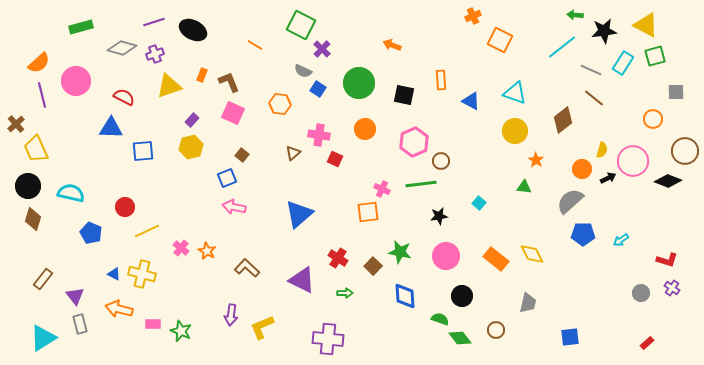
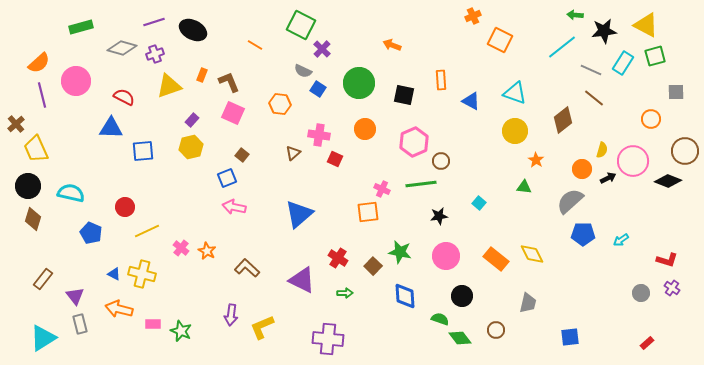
orange circle at (653, 119): moved 2 px left
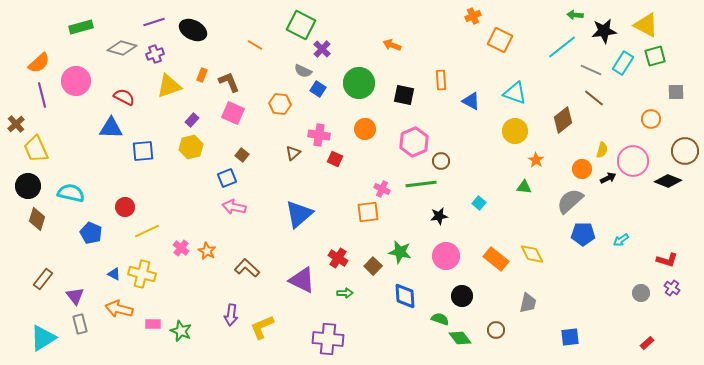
brown diamond at (33, 219): moved 4 px right
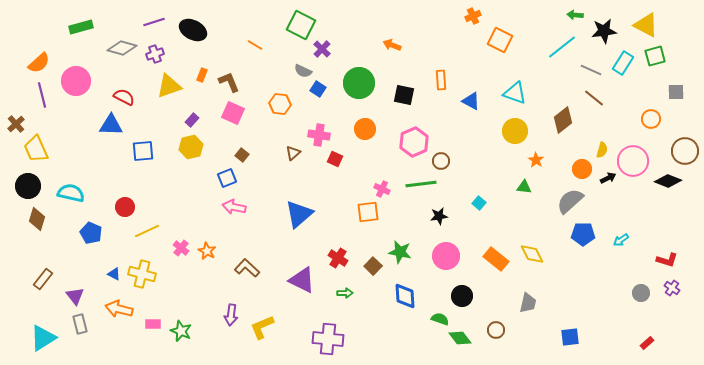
blue triangle at (111, 128): moved 3 px up
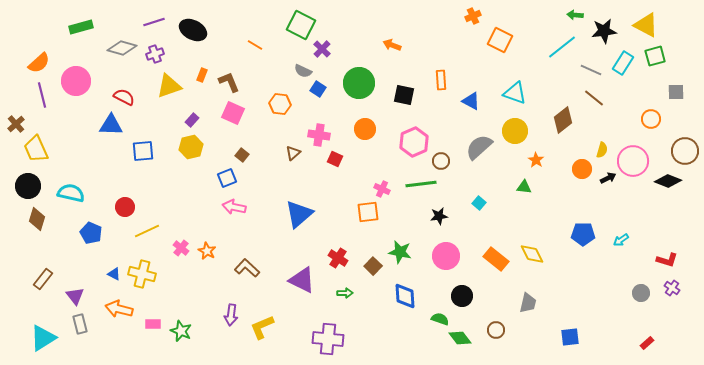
gray semicircle at (570, 201): moved 91 px left, 54 px up
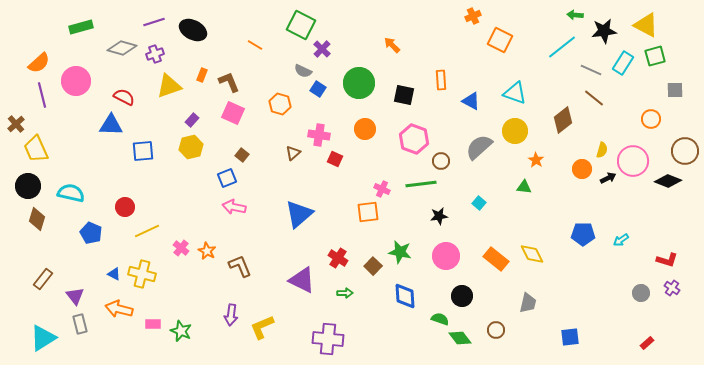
orange arrow at (392, 45): rotated 24 degrees clockwise
gray square at (676, 92): moved 1 px left, 2 px up
orange hexagon at (280, 104): rotated 10 degrees clockwise
pink hexagon at (414, 142): moved 3 px up; rotated 16 degrees counterclockwise
brown L-shape at (247, 268): moved 7 px left, 2 px up; rotated 25 degrees clockwise
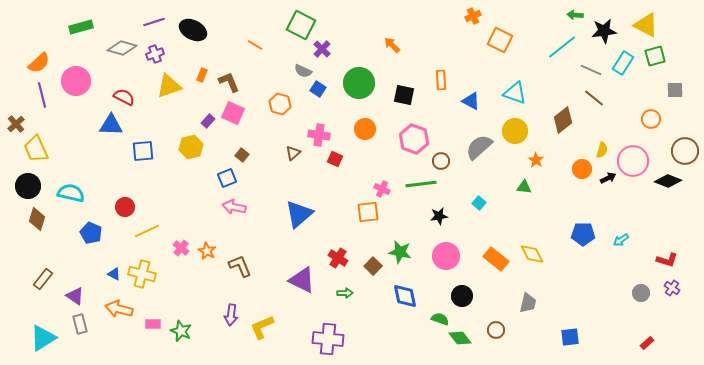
purple rectangle at (192, 120): moved 16 px right, 1 px down
purple triangle at (75, 296): rotated 18 degrees counterclockwise
blue diamond at (405, 296): rotated 8 degrees counterclockwise
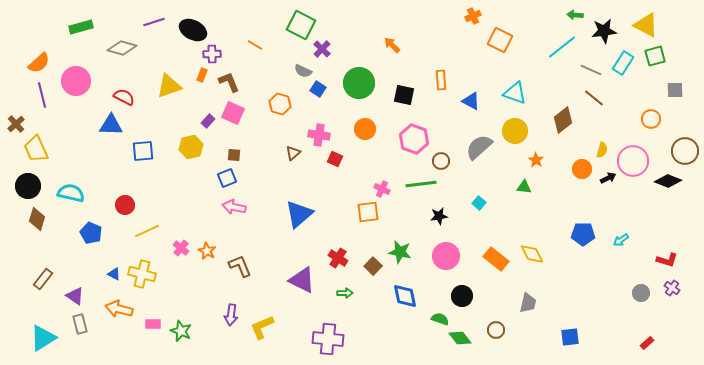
purple cross at (155, 54): moved 57 px right; rotated 18 degrees clockwise
brown square at (242, 155): moved 8 px left; rotated 32 degrees counterclockwise
red circle at (125, 207): moved 2 px up
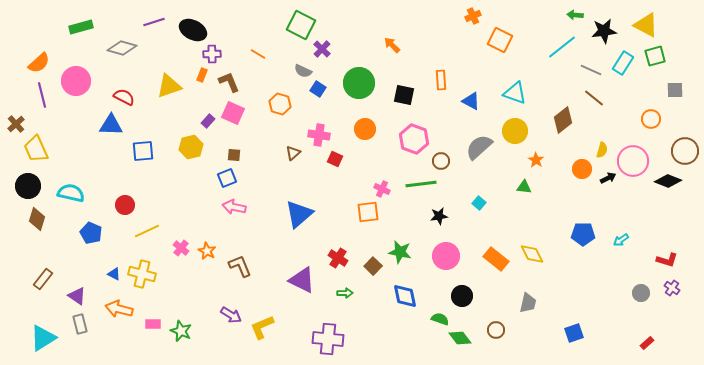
orange line at (255, 45): moved 3 px right, 9 px down
purple triangle at (75, 296): moved 2 px right
purple arrow at (231, 315): rotated 65 degrees counterclockwise
blue square at (570, 337): moved 4 px right, 4 px up; rotated 12 degrees counterclockwise
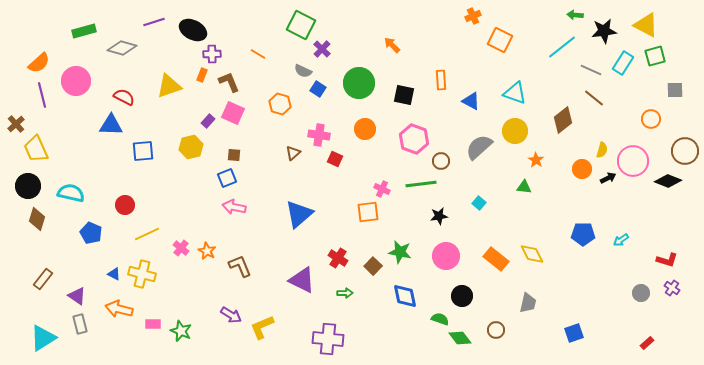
green rectangle at (81, 27): moved 3 px right, 4 px down
yellow line at (147, 231): moved 3 px down
